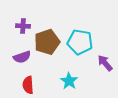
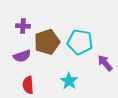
purple semicircle: moved 1 px up
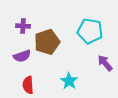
cyan pentagon: moved 10 px right, 11 px up
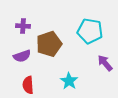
brown pentagon: moved 2 px right, 2 px down
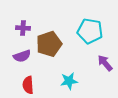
purple cross: moved 2 px down
cyan star: rotated 30 degrees clockwise
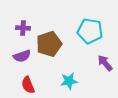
red semicircle: rotated 18 degrees counterclockwise
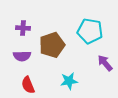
brown pentagon: moved 3 px right, 1 px down
purple semicircle: rotated 18 degrees clockwise
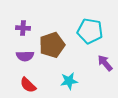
purple semicircle: moved 3 px right
red semicircle: rotated 24 degrees counterclockwise
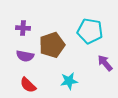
purple semicircle: rotated 12 degrees clockwise
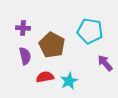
brown pentagon: rotated 25 degrees counterclockwise
purple semicircle: rotated 114 degrees counterclockwise
cyan star: rotated 18 degrees counterclockwise
red semicircle: moved 17 px right, 8 px up; rotated 126 degrees clockwise
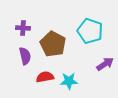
cyan pentagon: rotated 10 degrees clockwise
brown pentagon: moved 1 px right, 1 px up
purple arrow: moved 1 px down; rotated 96 degrees clockwise
cyan star: rotated 24 degrees clockwise
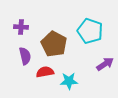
purple cross: moved 2 px left, 1 px up
brown pentagon: moved 1 px right
red semicircle: moved 5 px up
